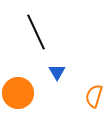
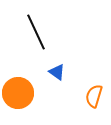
blue triangle: rotated 24 degrees counterclockwise
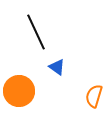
blue triangle: moved 5 px up
orange circle: moved 1 px right, 2 px up
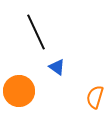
orange semicircle: moved 1 px right, 1 px down
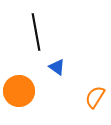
black line: rotated 15 degrees clockwise
orange semicircle: rotated 15 degrees clockwise
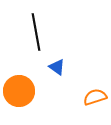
orange semicircle: rotated 40 degrees clockwise
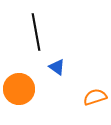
orange circle: moved 2 px up
